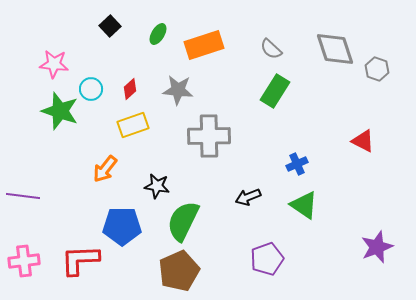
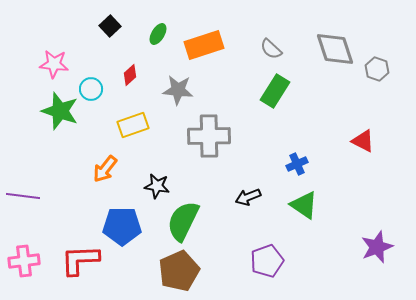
red diamond: moved 14 px up
purple pentagon: moved 2 px down
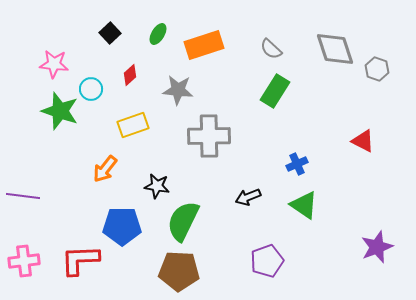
black square: moved 7 px down
brown pentagon: rotated 27 degrees clockwise
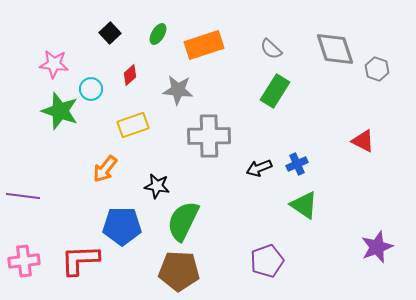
black arrow: moved 11 px right, 29 px up
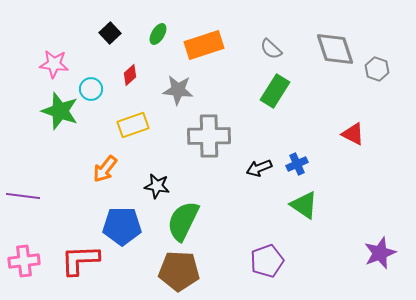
red triangle: moved 10 px left, 7 px up
purple star: moved 3 px right, 6 px down
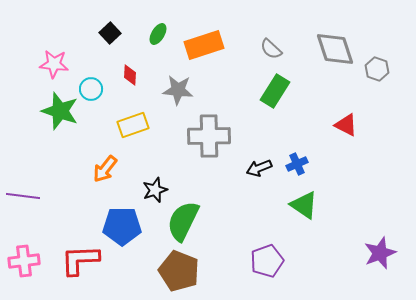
red diamond: rotated 45 degrees counterclockwise
red triangle: moved 7 px left, 9 px up
black star: moved 2 px left, 4 px down; rotated 30 degrees counterclockwise
brown pentagon: rotated 18 degrees clockwise
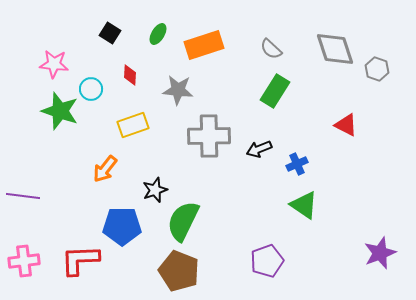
black square: rotated 15 degrees counterclockwise
black arrow: moved 19 px up
